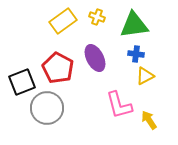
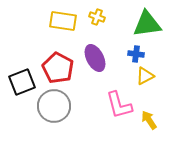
yellow rectangle: rotated 44 degrees clockwise
green triangle: moved 13 px right, 1 px up
gray circle: moved 7 px right, 2 px up
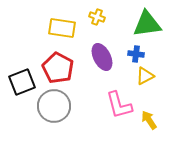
yellow rectangle: moved 1 px left, 7 px down
purple ellipse: moved 7 px right, 1 px up
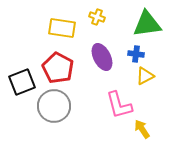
yellow arrow: moved 7 px left, 9 px down
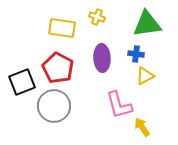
purple ellipse: moved 1 px down; rotated 24 degrees clockwise
yellow arrow: moved 2 px up
